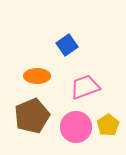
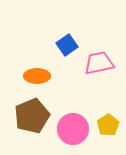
pink trapezoid: moved 14 px right, 24 px up; rotated 8 degrees clockwise
pink circle: moved 3 px left, 2 px down
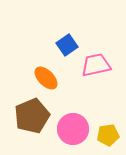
pink trapezoid: moved 3 px left, 2 px down
orange ellipse: moved 9 px right, 2 px down; rotated 45 degrees clockwise
yellow pentagon: moved 10 px down; rotated 25 degrees clockwise
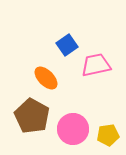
brown pentagon: rotated 20 degrees counterclockwise
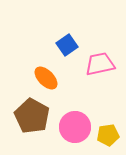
pink trapezoid: moved 4 px right, 1 px up
pink circle: moved 2 px right, 2 px up
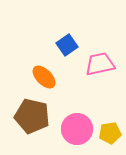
orange ellipse: moved 2 px left, 1 px up
brown pentagon: rotated 16 degrees counterclockwise
pink circle: moved 2 px right, 2 px down
yellow pentagon: moved 2 px right, 2 px up
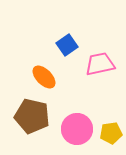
yellow pentagon: moved 1 px right
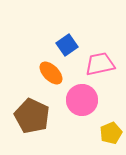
orange ellipse: moved 7 px right, 4 px up
brown pentagon: rotated 12 degrees clockwise
pink circle: moved 5 px right, 29 px up
yellow pentagon: rotated 15 degrees counterclockwise
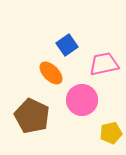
pink trapezoid: moved 4 px right
yellow pentagon: rotated 10 degrees clockwise
